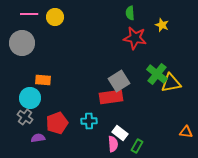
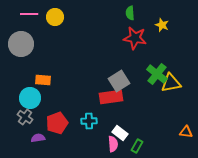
gray circle: moved 1 px left, 1 px down
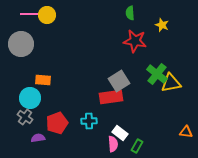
yellow circle: moved 8 px left, 2 px up
red star: moved 3 px down
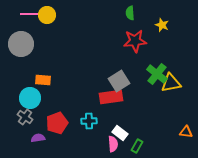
red star: rotated 15 degrees counterclockwise
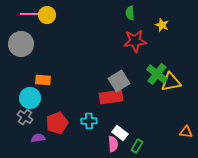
yellow triangle: moved 1 px up
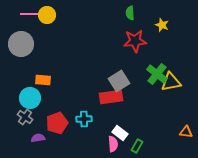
cyan cross: moved 5 px left, 2 px up
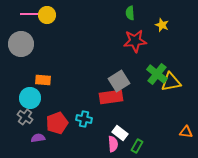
cyan cross: rotated 14 degrees clockwise
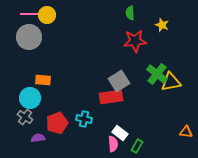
gray circle: moved 8 px right, 7 px up
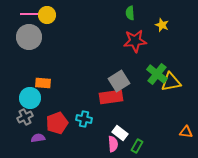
orange rectangle: moved 3 px down
gray cross: rotated 28 degrees clockwise
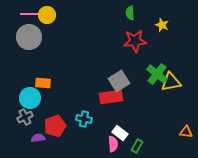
red pentagon: moved 2 px left, 3 px down
